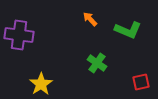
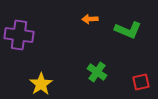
orange arrow: rotated 49 degrees counterclockwise
green cross: moved 9 px down
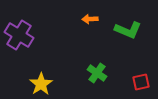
purple cross: rotated 24 degrees clockwise
green cross: moved 1 px down
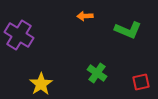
orange arrow: moved 5 px left, 3 px up
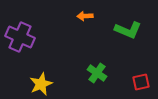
purple cross: moved 1 px right, 2 px down; rotated 8 degrees counterclockwise
yellow star: rotated 10 degrees clockwise
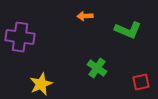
purple cross: rotated 16 degrees counterclockwise
green cross: moved 5 px up
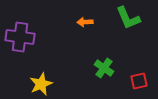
orange arrow: moved 6 px down
green L-shape: moved 12 px up; rotated 44 degrees clockwise
green cross: moved 7 px right
red square: moved 2 px left, 1 px up
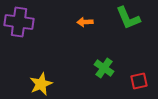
purple cross: moved 1 px left, 15 px up
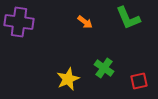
orange arrow: rotated 140 degrees counterclockwise
yellow star: moved 27 px right, 5 px up
